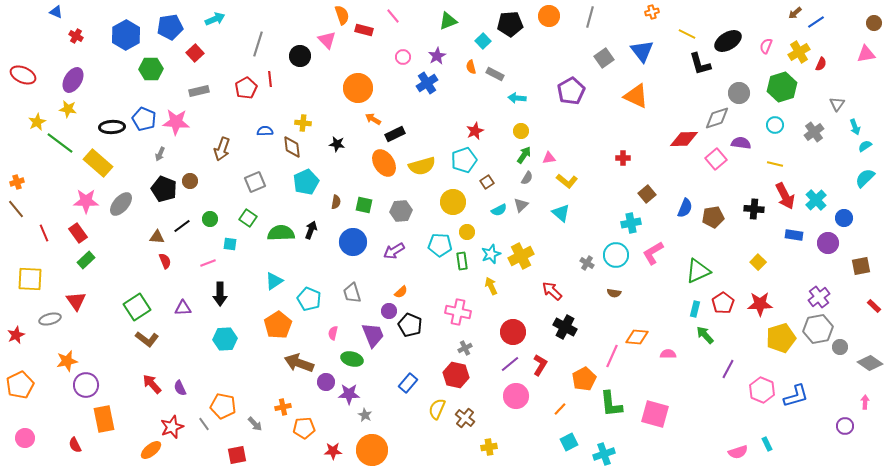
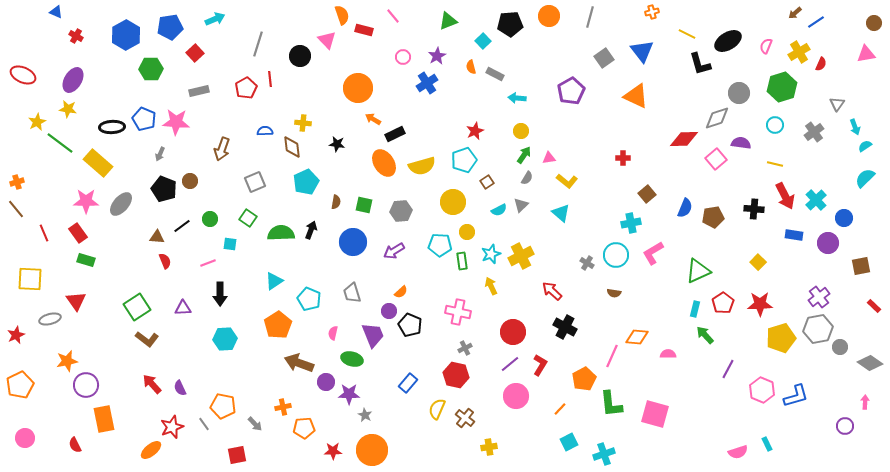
green rectangle at (86, 260): rotated 60 degrees clockwise
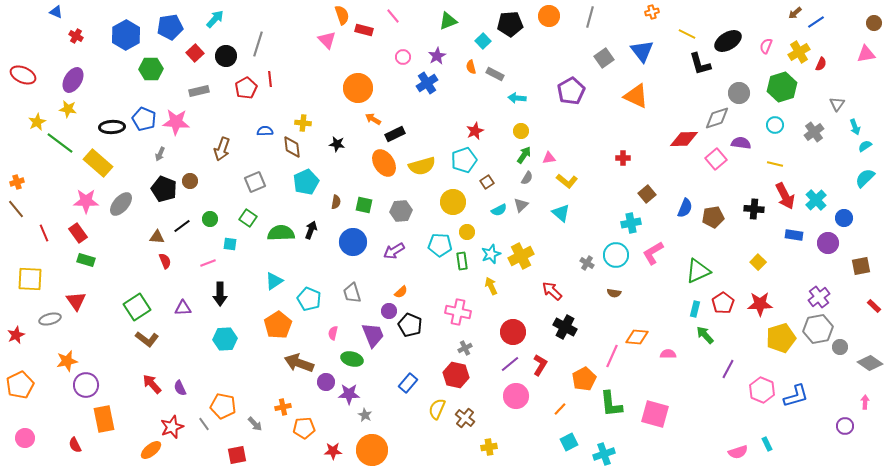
cyan arrow at (215, 19): rotated 24 degrees counterclockwise
black circle at (300, 56): moved 74 px left
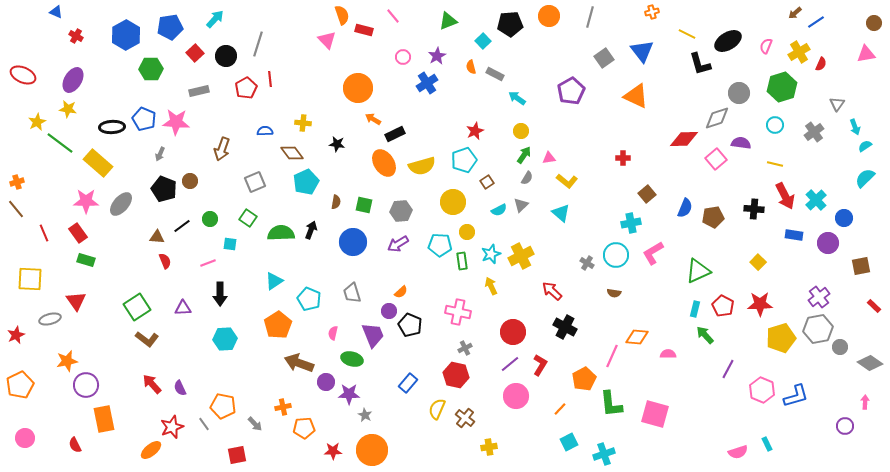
cyan arrow at (517, 98): rotated 30 degrees clockwise
brown diamond at (292, 147): moved 6 px down; rotated 30 degrees counterclockwise
purple arrow at (394, 251): moved 4 px right, 7 px up
red pentagon at (723, 303): moved 3 px down; rotated 10 degrees counterclockwise
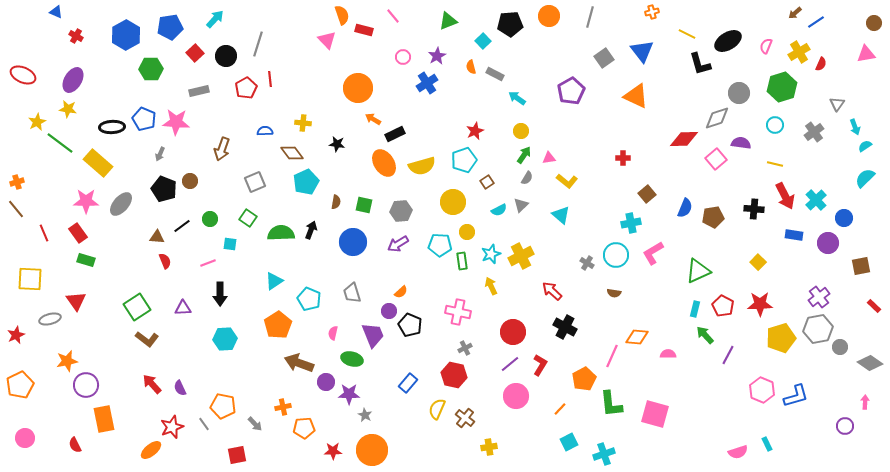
cyan triangle at (561, 213): moved 2 px down
purple line at (728, 369): moved 14 px up
red hexagon at (456, 375): moved 2 px left
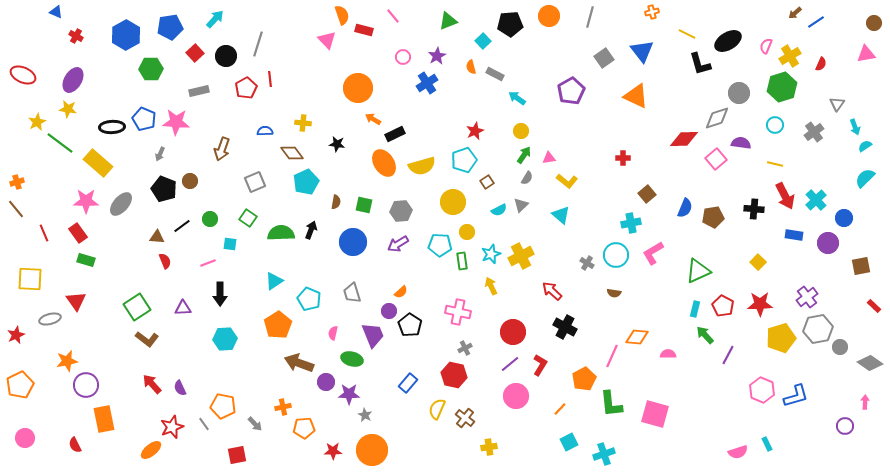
yellow cross at (799, 52): moved 9 px left, 4 px down
purple cross at (819, 297): moved 12 px left
black pentagon at (410, 325): rotated 10 degrees clockwise
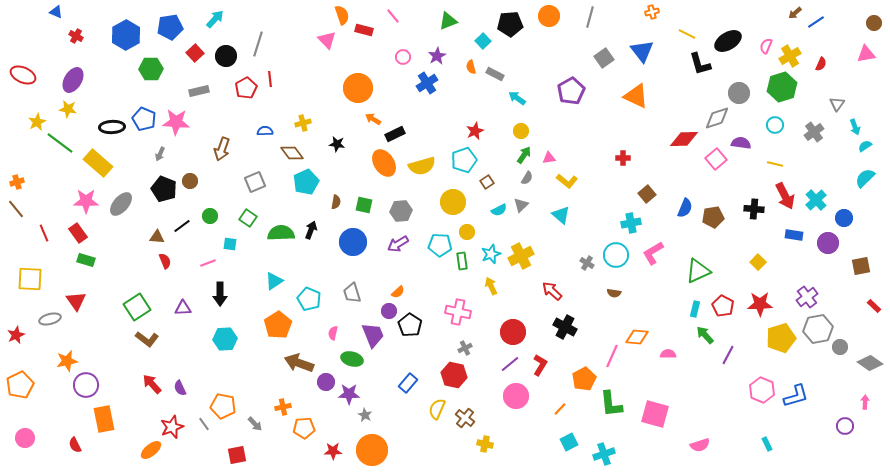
yellow cross at (303, 123): rotated 21 degrees counterclockwise
green circle at (210, 219): moved 3 px up
orange semicircle at (401, 292): moved 3 px left
yellow cross at (489, 447): moved 4 px left, 3 px up; rotated 21 degrees clockwise
pink semicircle at (738, 452): moved 38 px left, 7 px up
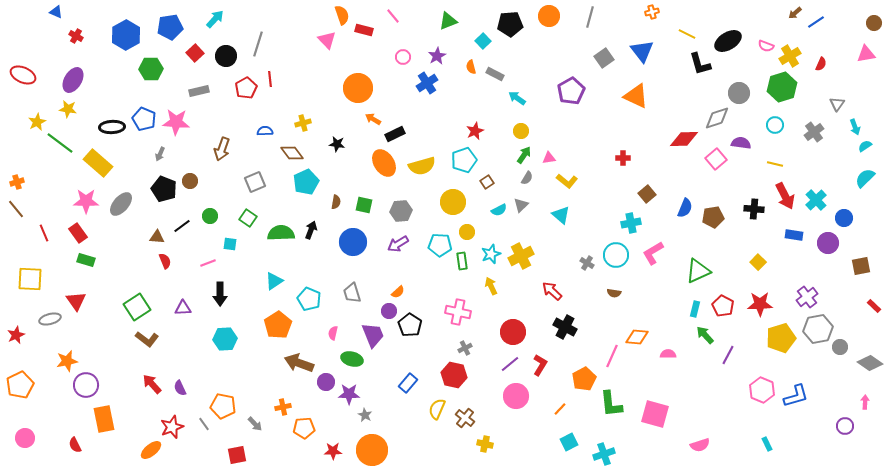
pink semicircle at (766, 46): rotated 91 degrees counterclockwise
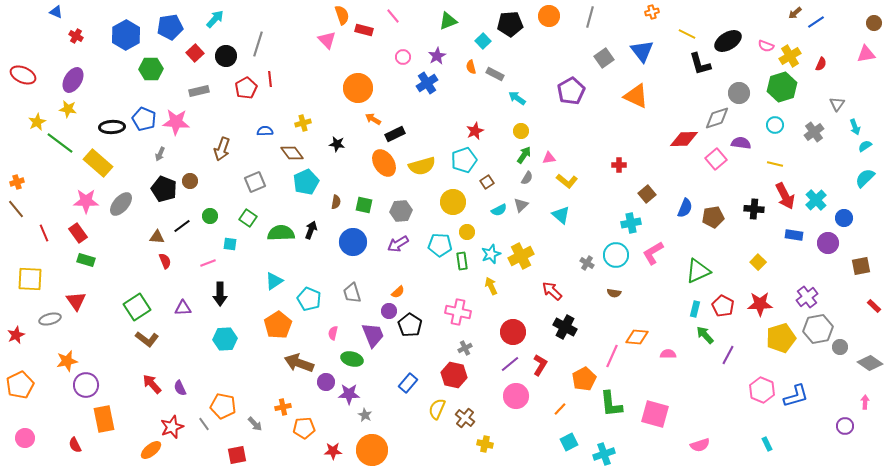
red cross at (623, 158): moved 4 px left, 7 px down
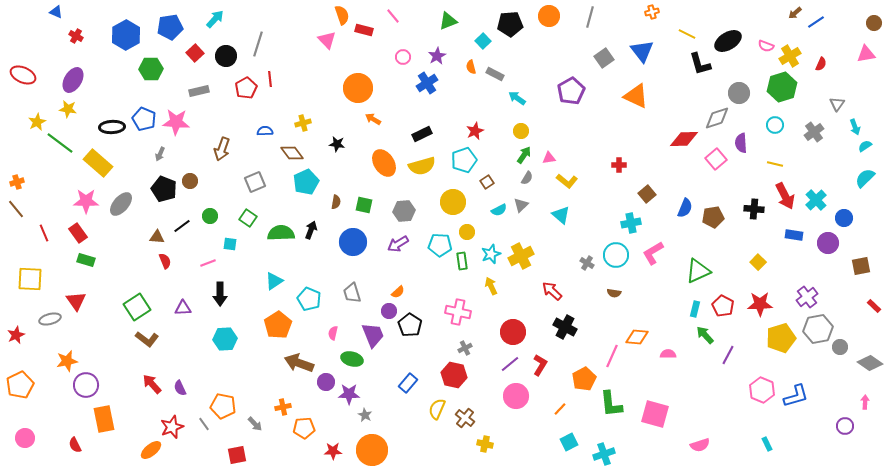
black rectangle at (395, 134): moved 27 px right
purple semicircle at (741, 143): rotated 102 degrees counterclockwise
gray hexagon at (401, 211): moved 3 px right
